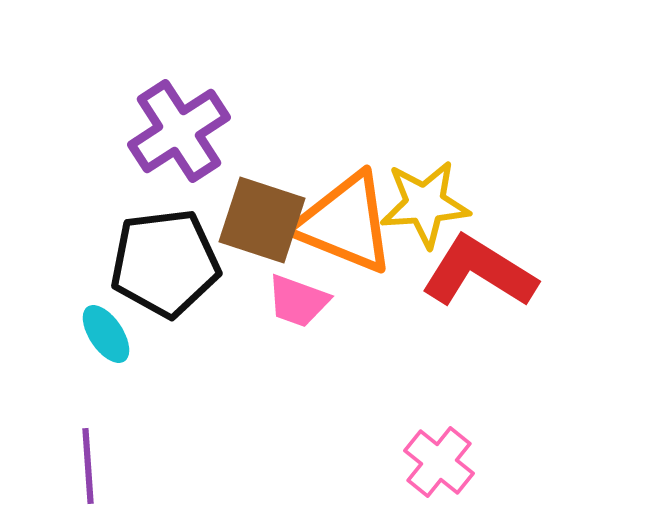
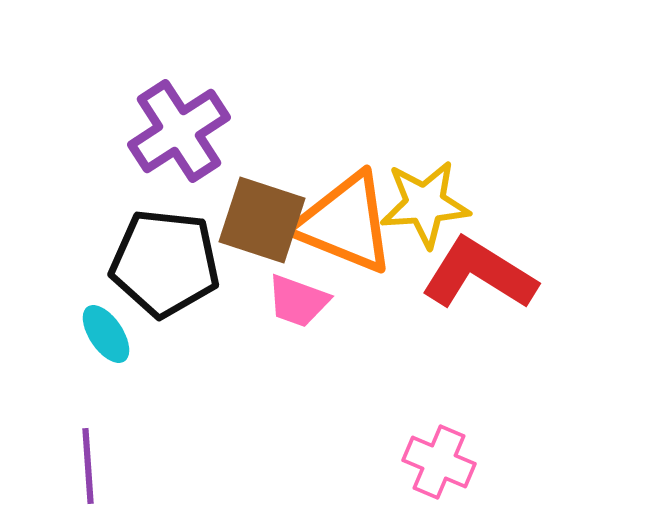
black pentagon: rotated 13 degrees clockwise
red L-shape: moved 2 px down
pink cross: rotated 16 degrees counterclockwise
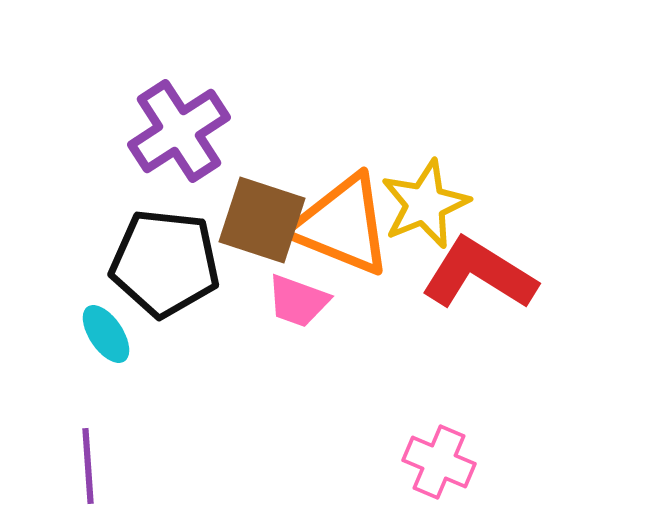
yellow star: rotated 18 degrees counterclockwise
orange triangle: moved 3 px left, 2 px down
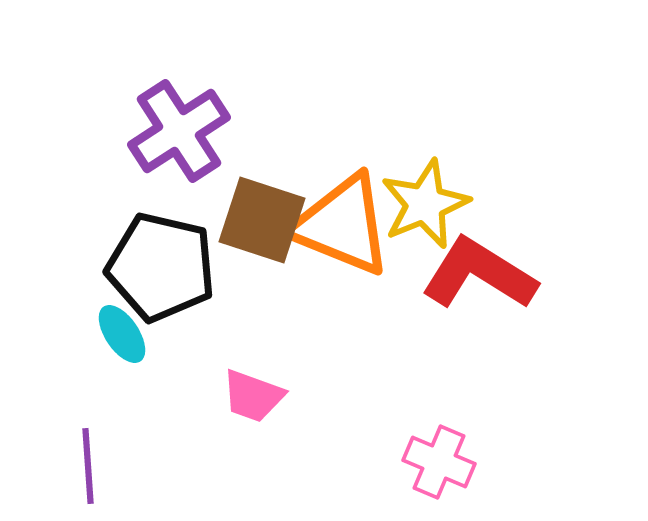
black pentagon: moved 4 px left, 4 px down; rotated 7 degrees clockwise
pink trapezoid: moved 45 px left, 95 px down
cyan ellipse: moved 16 px right
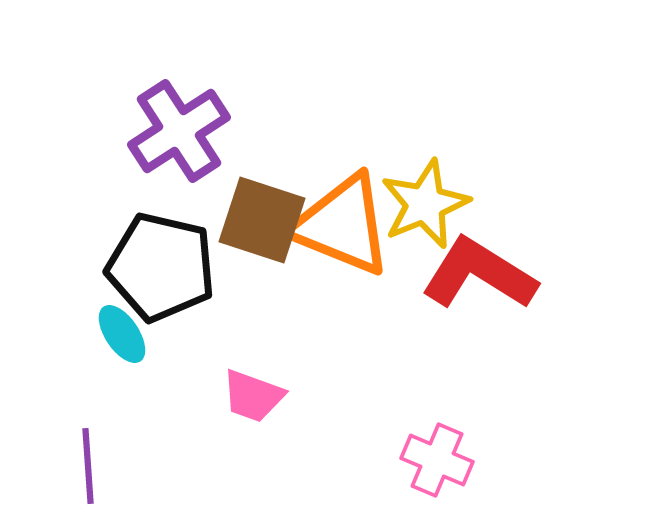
pink cross: moved 2 px left, 2 px up
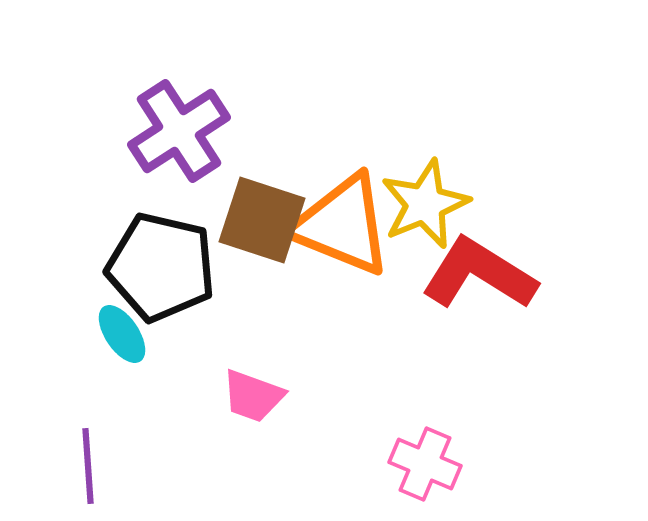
pink cross: moved 12 px left, 4 px down
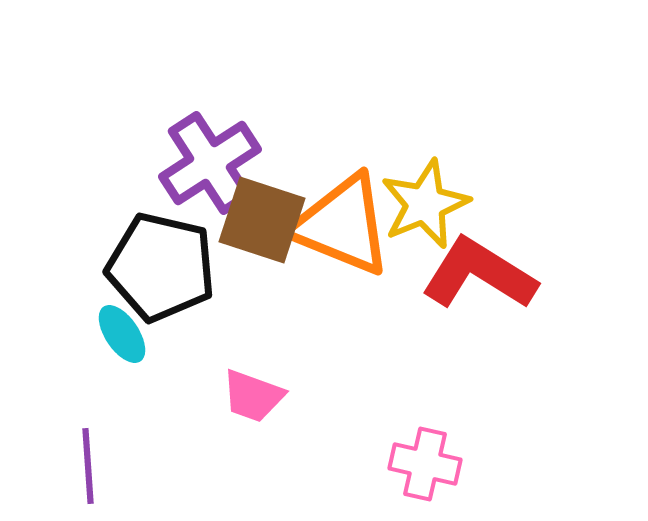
purple cross: moved 31 px right, 32 px down
pink cross: rotated 10 degrees counterclockwise
